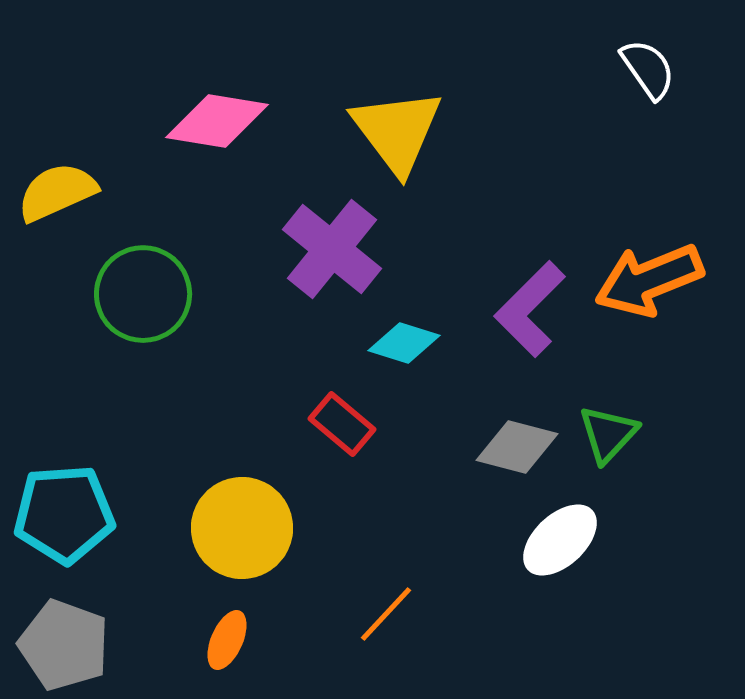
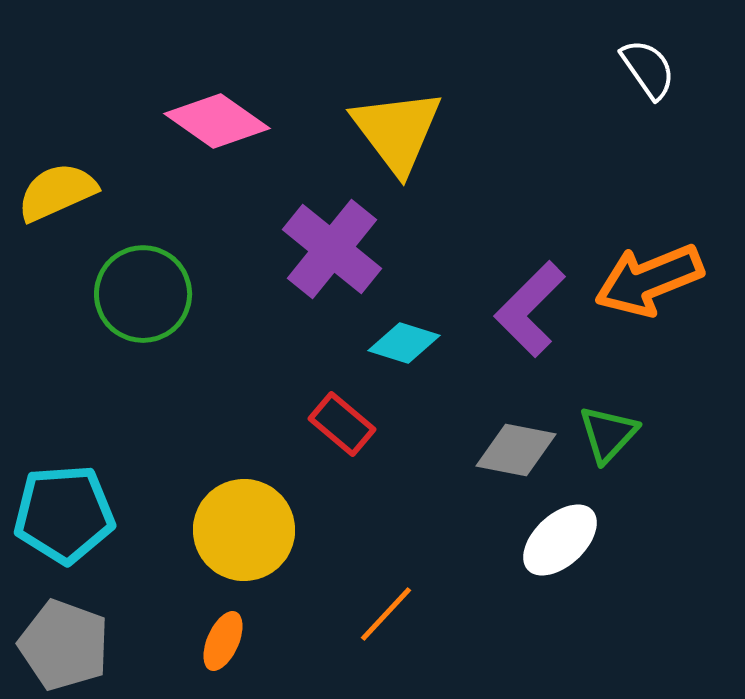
pink diamond: rotated 26 degrees clockwise
gray diamond: moved 1 px left, 3 px down; rotated 4 degrees counterclockwise
yellow circle: moved 2 px right, 2 px down
orange ellipse: moved 4 px left, 1 px down
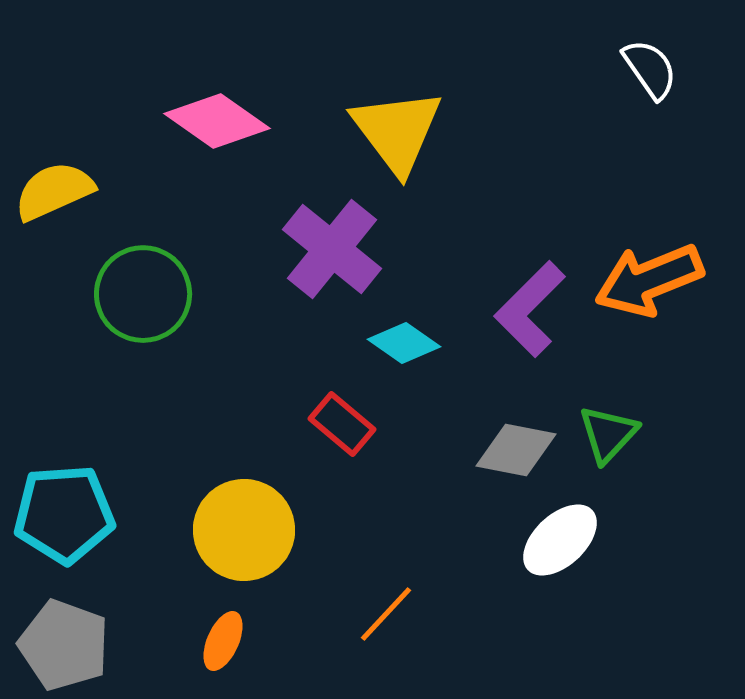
white semicircle: moved 2 px right
yellow semicircle: moved 3 px left, 1 px up
cyan diamond: rotated 18 degrees clockwise
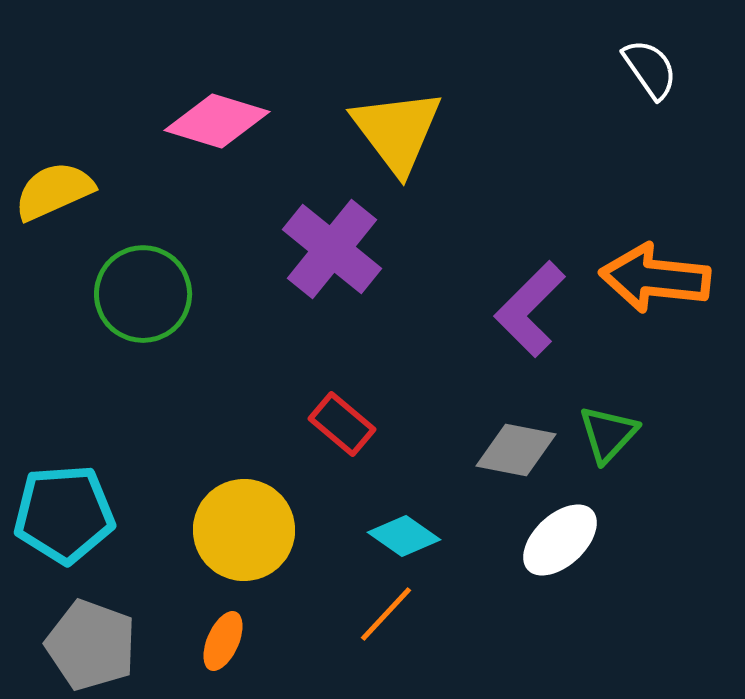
pink diamond: rotated 18 degrees counterclockwise
orange arrow: moved 6 px right, 2 px up; rotated 28 degrees clockwise
cyan diamond: moved 193 px down
gray pentagon: moved 27 px right
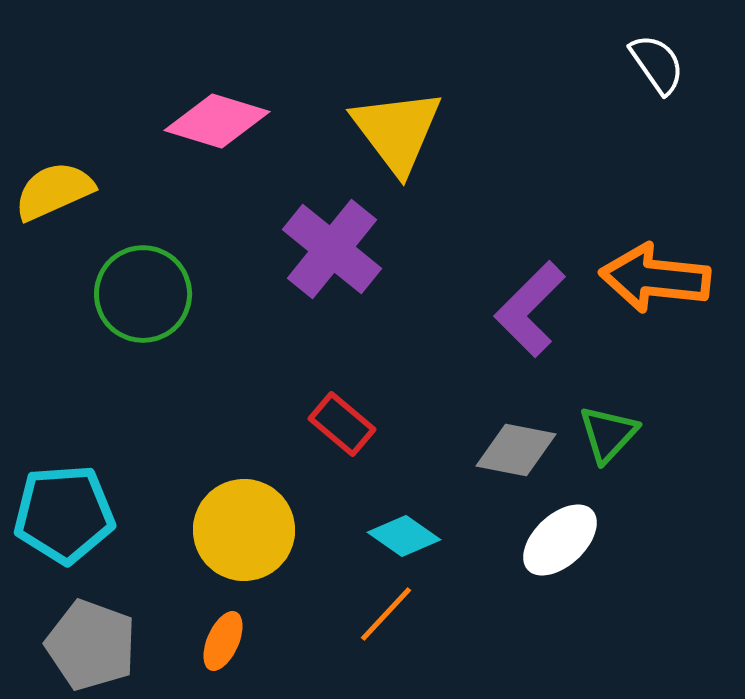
white semicircle: moved 7 px right, 5 px up
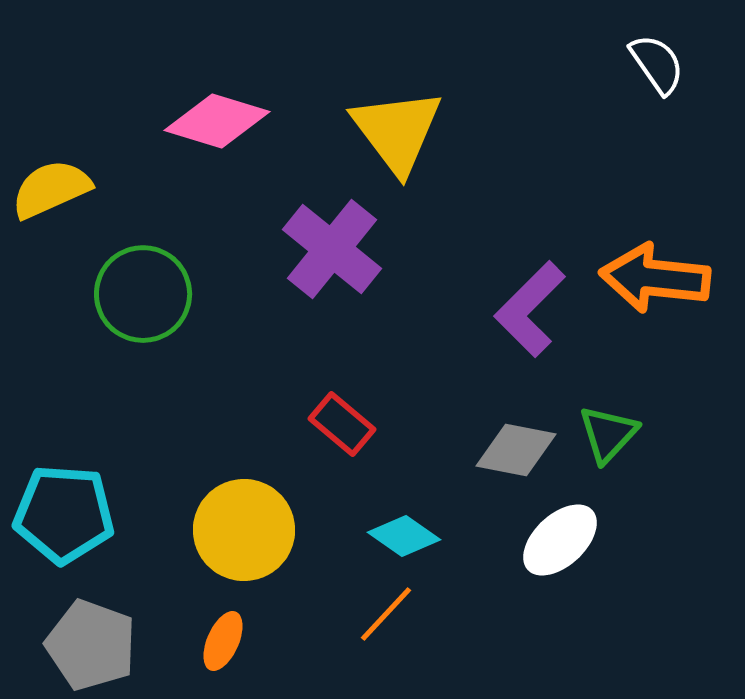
yellow semicircle: moved 3 px left, 2 px up
cyan pentagon: rotated 8 degrees clockwise
